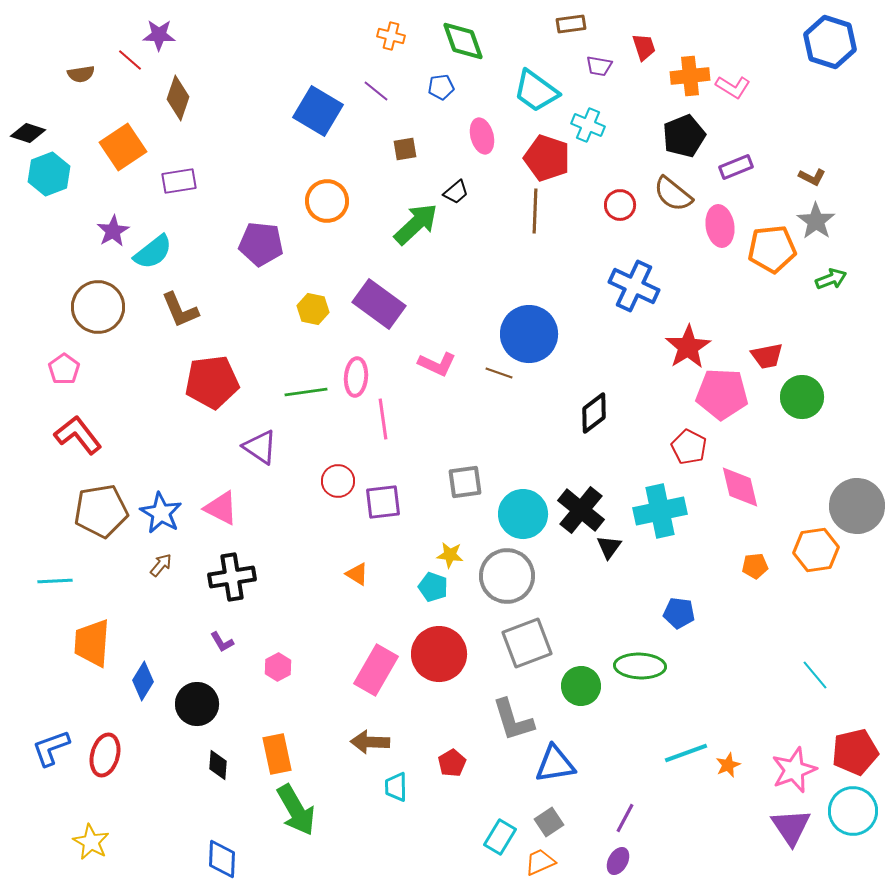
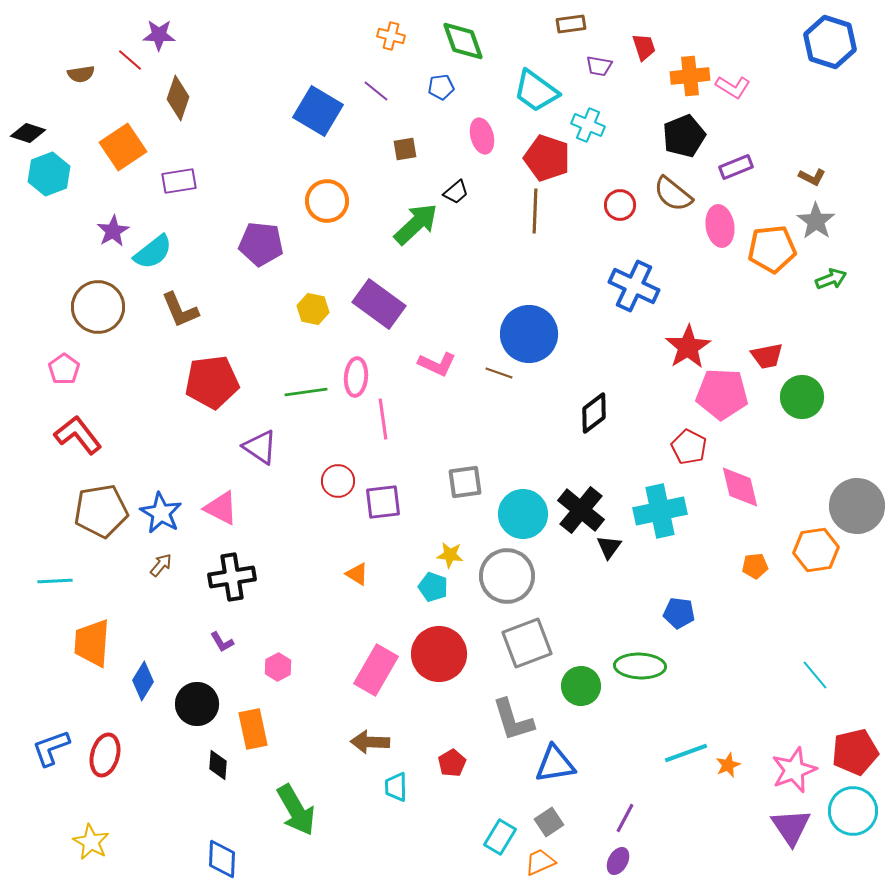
orange rectangle at (277, 754): moved 24 px left, 25 px up
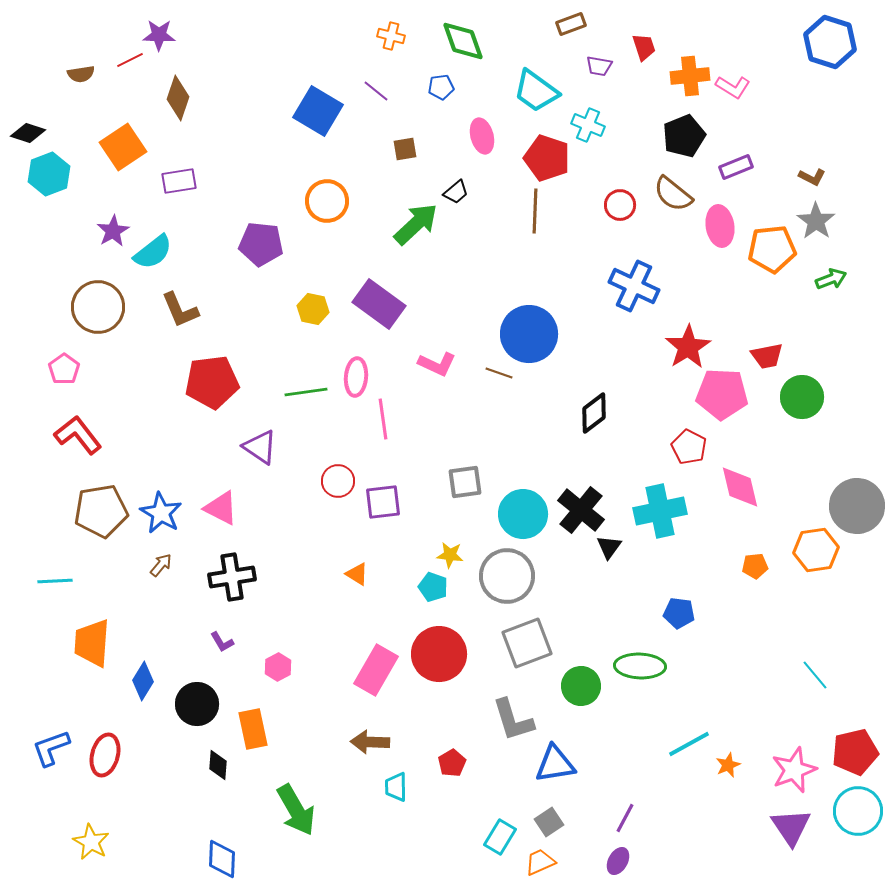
brown rectangle at (571, 24): rotated 12 degrees counterclockwise
red line at (130, 60): rotated 68 degrees counterclockwise
cyan line at (686, 753): moved 3 px right, 9 px up; rotated 9 degrees counterclockwise
cyan circle at (853, 811): moved 5 px right
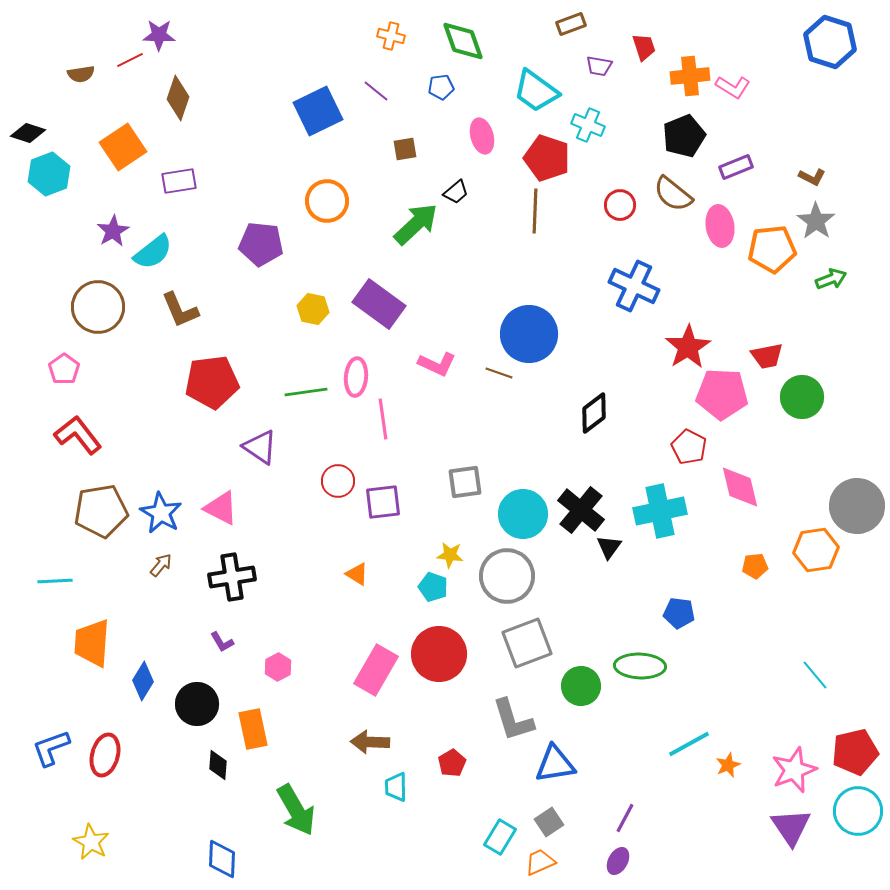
blue square at (318, 111): rotated 33 degrees clockwise
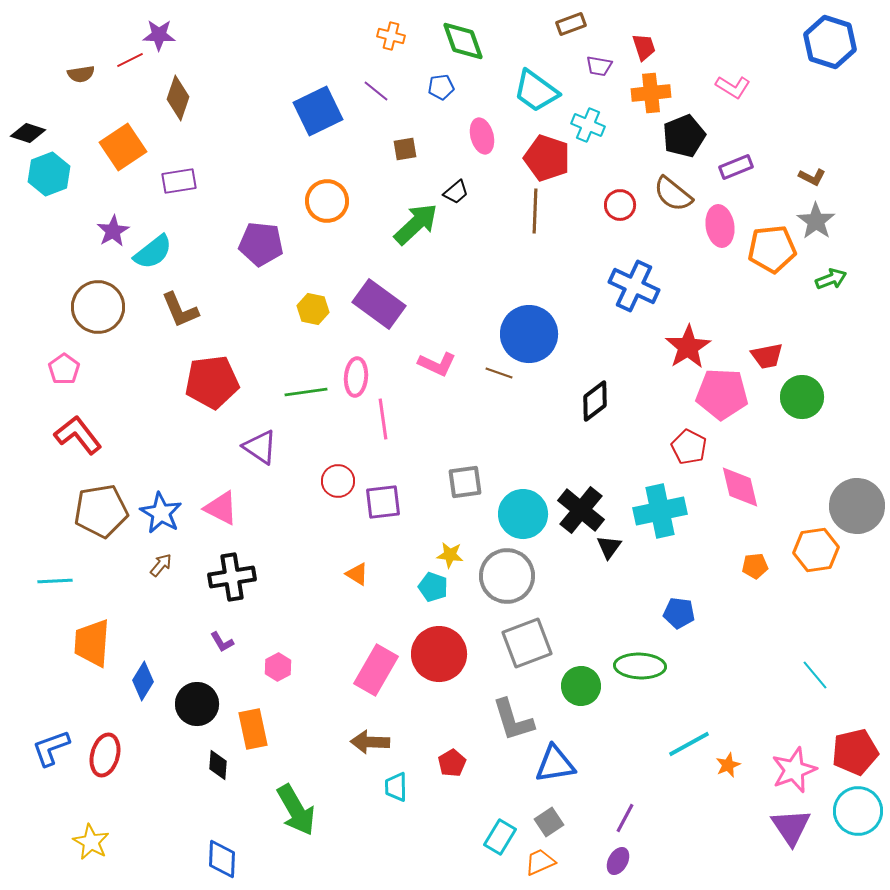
orange cross at (690, 76): moved 39 px left, 17 px down
black diamond at (594, 413): moved 1 px right, 12 px up
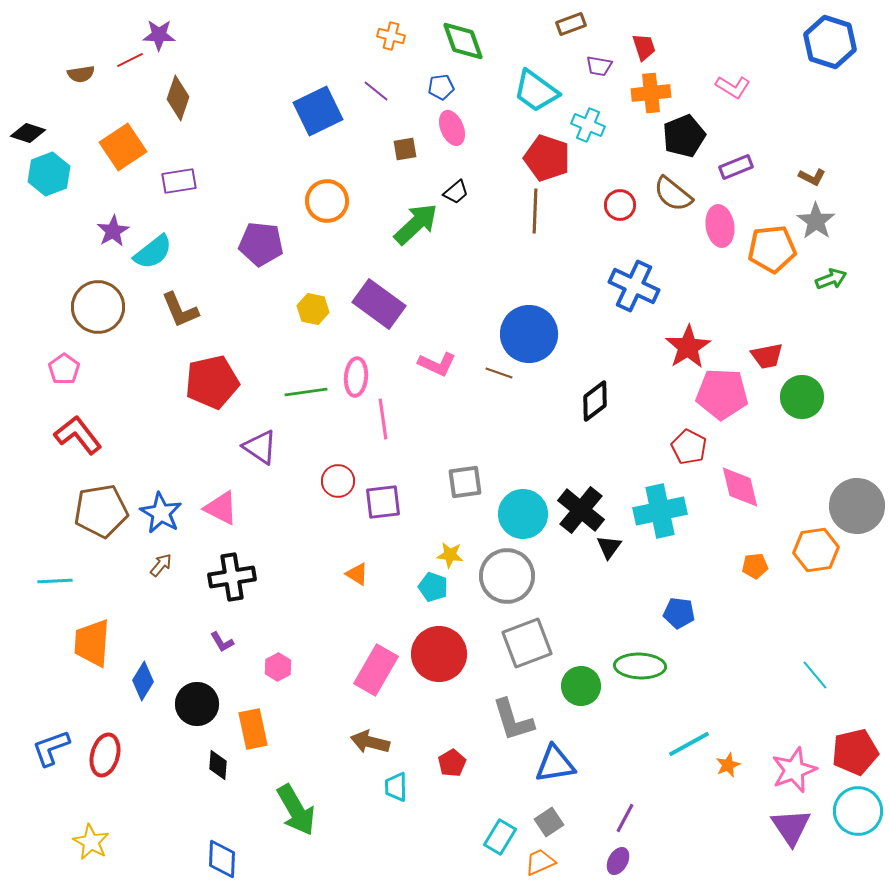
pink ellipse at (482, 136): moved 30 px left, 8 px up; rotated 8 degrees counterclockwise
red pentagon at (212, 382): rotated 6 degrees counterclockwise
brown arrow at (370, 742): rotated 12 degrees clockwise
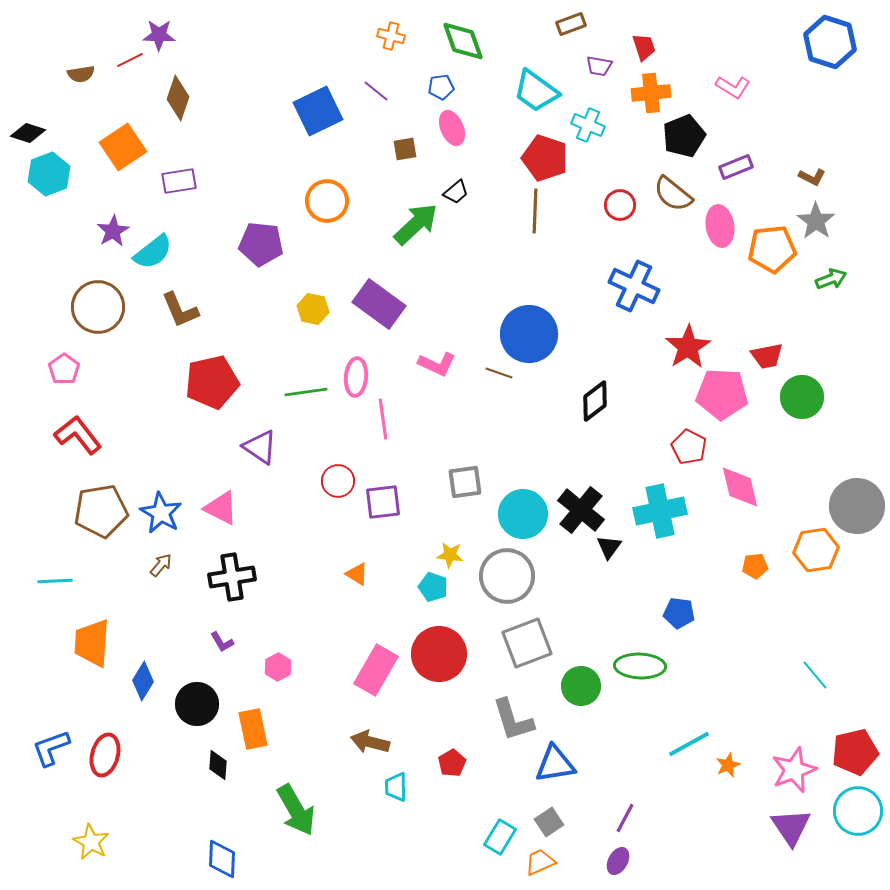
red pentagon at (547, 158): moved 2 px left
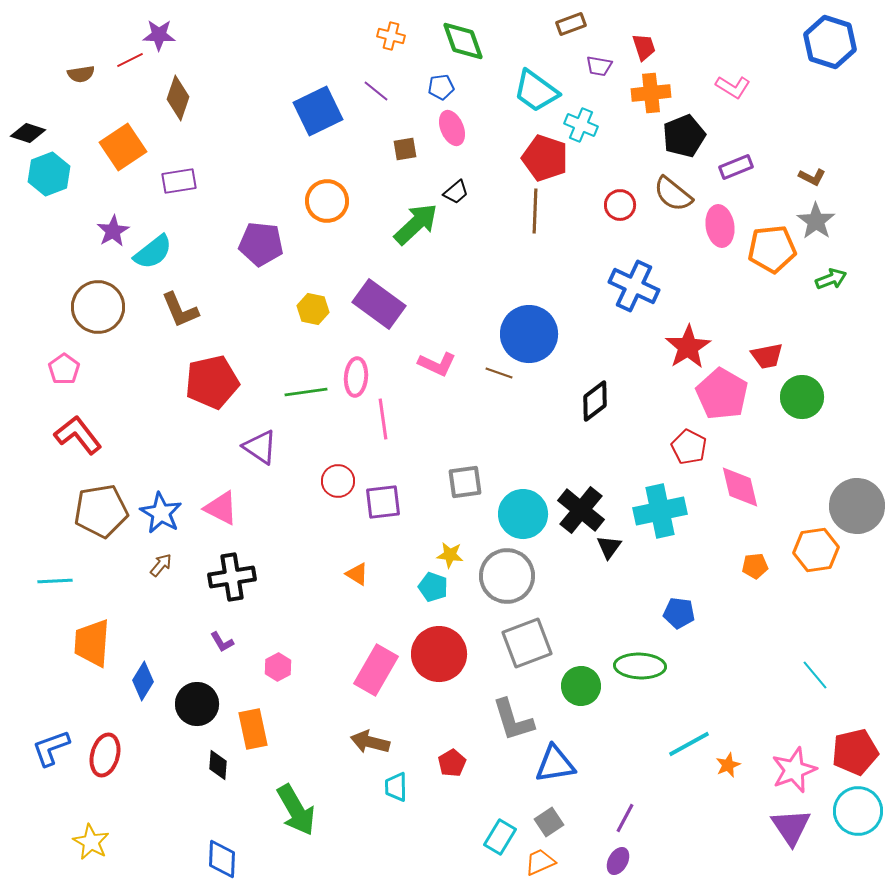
cyan cross at (588, 125): moved 7 px left
pink pentagon at (722, 394): rotated 27 degrees clockwise
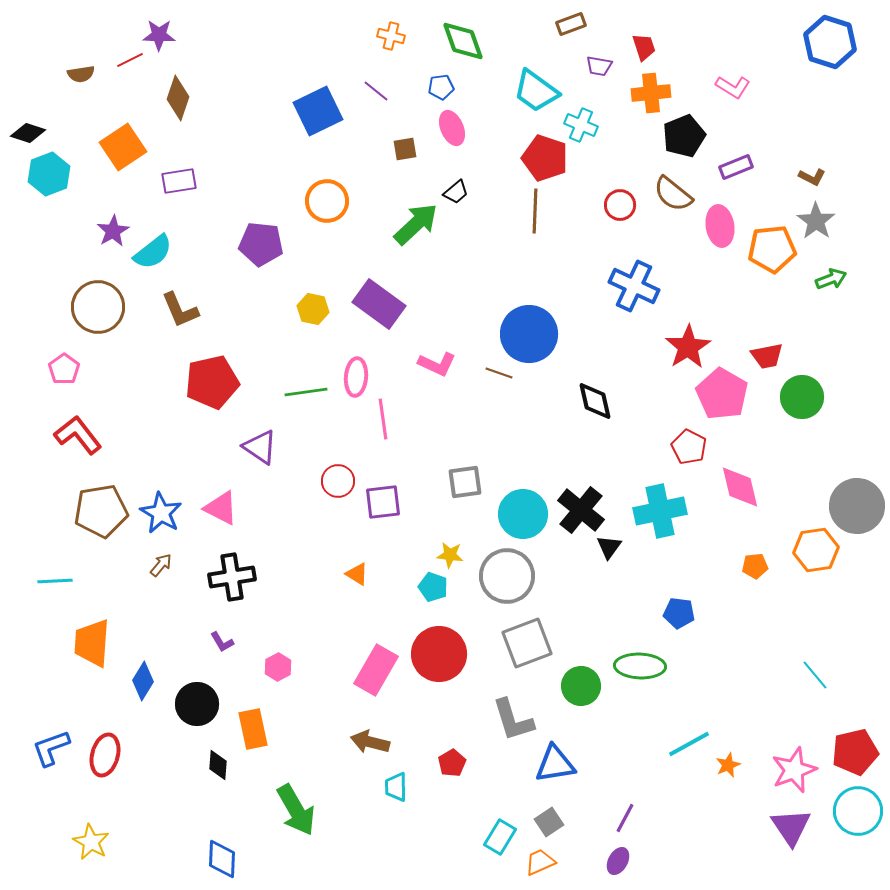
black diamond at (595, 401): rotated 66 degrees counterclockwise
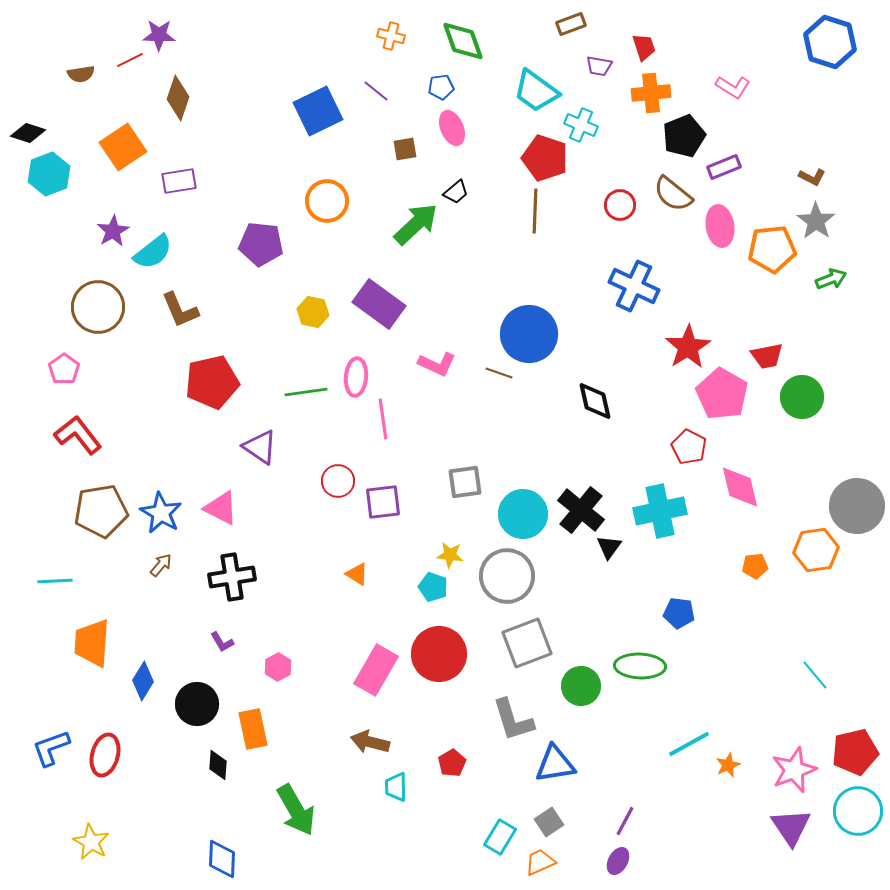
purple rectangle at (736, 167): moved 12 px left
yellow hexagon at (313, 309): moved 3 px down
purple line at (625, 818): moved 3 px down
